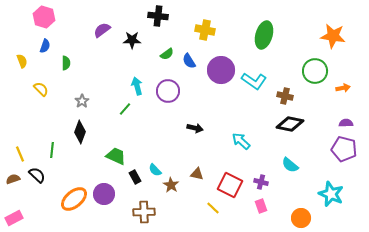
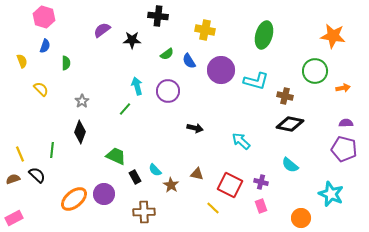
cyan L-shape at (254, 81): moved 2 px right; rotated 20 degrees counterclockwise
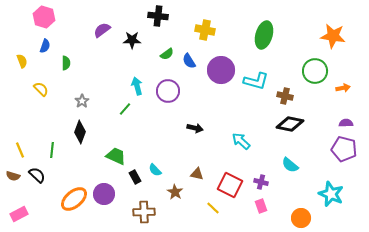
yellow line at (20, 154): moved 4 px up
brown semicircle at (13, 179): moved 3 px up; rotated 144 degrees counterclockwise
brown star at (171, 185): moved 4 px right, 7 px down
pink rectangle at (14, 218): moved 5 px right, 4 px up
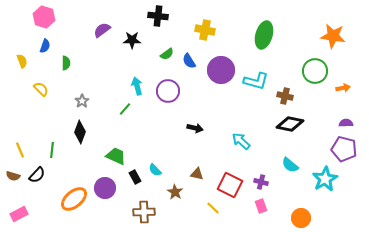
black semicircle at (37, 175): rotated 90 degrees clockwise
purple circle at (104, 194): moved 1 px right, 6 px up
cyan star at (331, 194): moved 6 px left, 15 px up; rotated 20 degrees clockwise
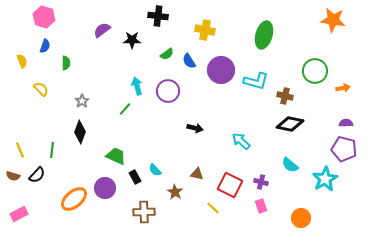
orange star at (333, 36): moved 16 px up
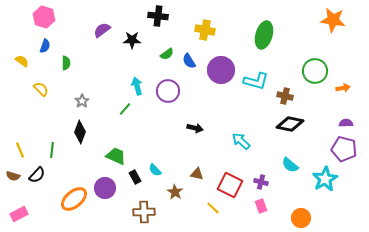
yellow semicircle at (22, 61): rotated 32 degrees counterclockwise
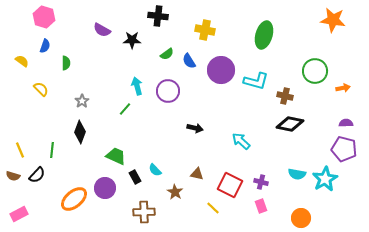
purple semicircle at (102, 30): rotated 114 degrees counterclockwise
cyan semicircle at (290, 165): moved 7 px right, 9 px down; rotated 30 degrees counterclockwise
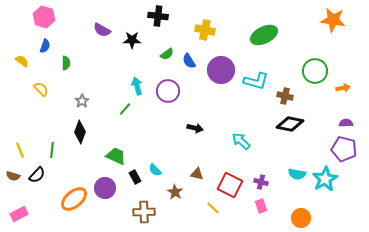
green ellipse at (264, 35): rotated 48 degrees clockwise
